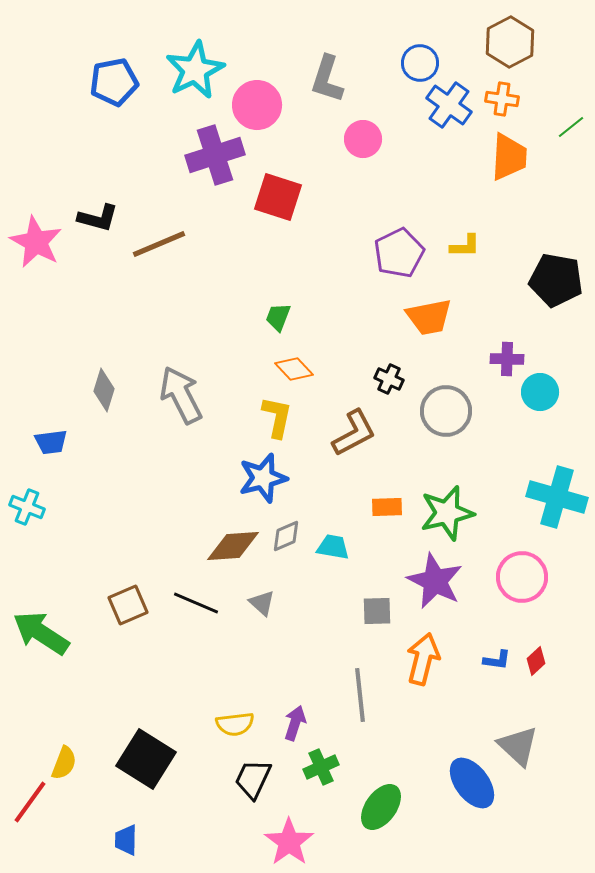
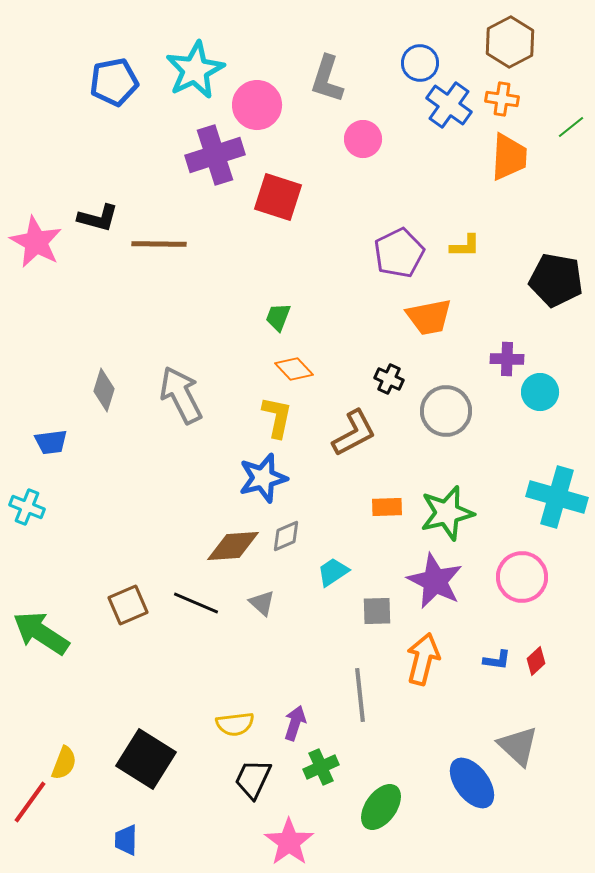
brown line at (159, 244): rotated 24 degrees clockwise
cyan trapezoid at (333, 547): moved 25 px down; rotated 44 degrees counterclockwise
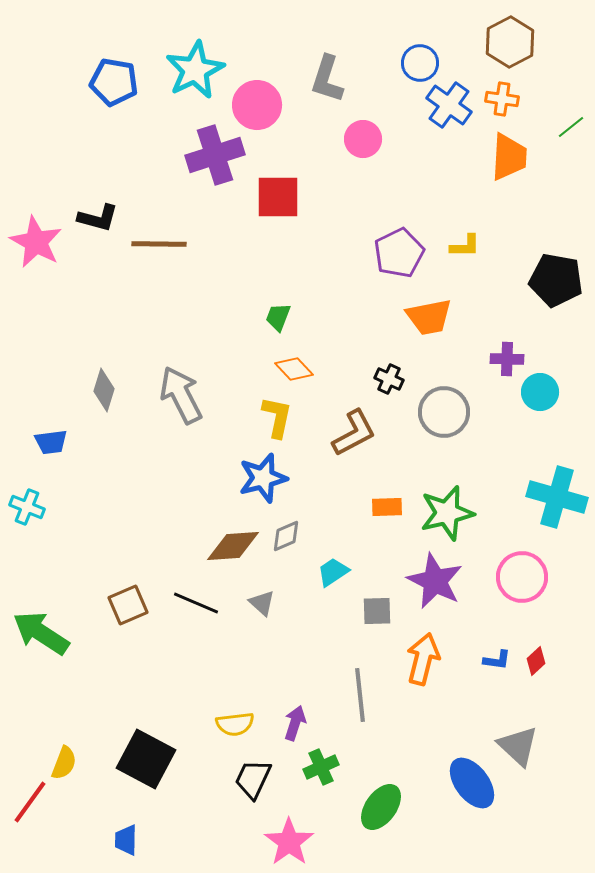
blue pentagon at (114, 82): rotated 21 degrees clockwise
red square at (278, 197): rotated 18 degrees counterclockwise
gray circle at (446, 411): moved 2 px left, 1 px down
black square at (146, 759): rotated 4 degrees counterclockwise
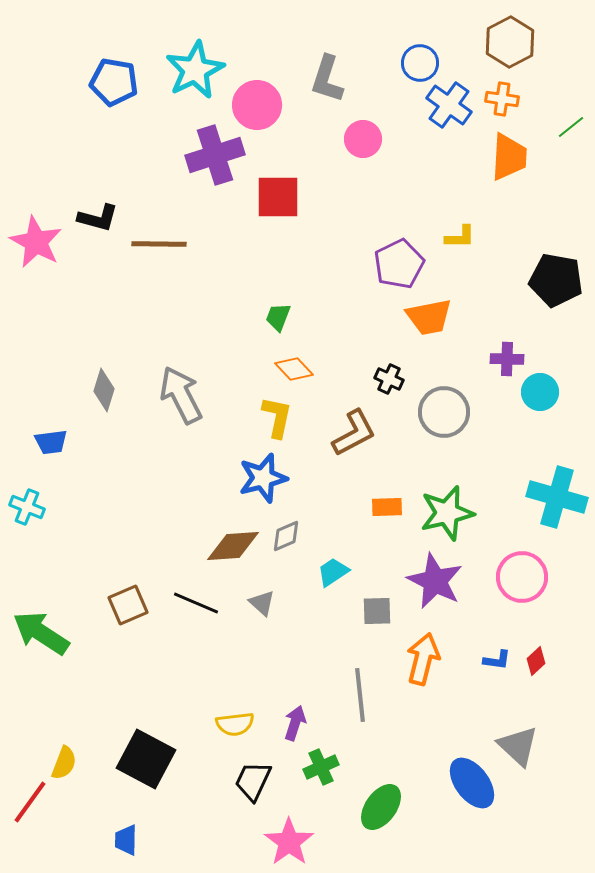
yellow L-shape at (465, 246): moved 5 px left, 9 px up
purple pentagon at (399, 253): moved 11 px down
black trapezoid at (253, 779): moved 2 px down
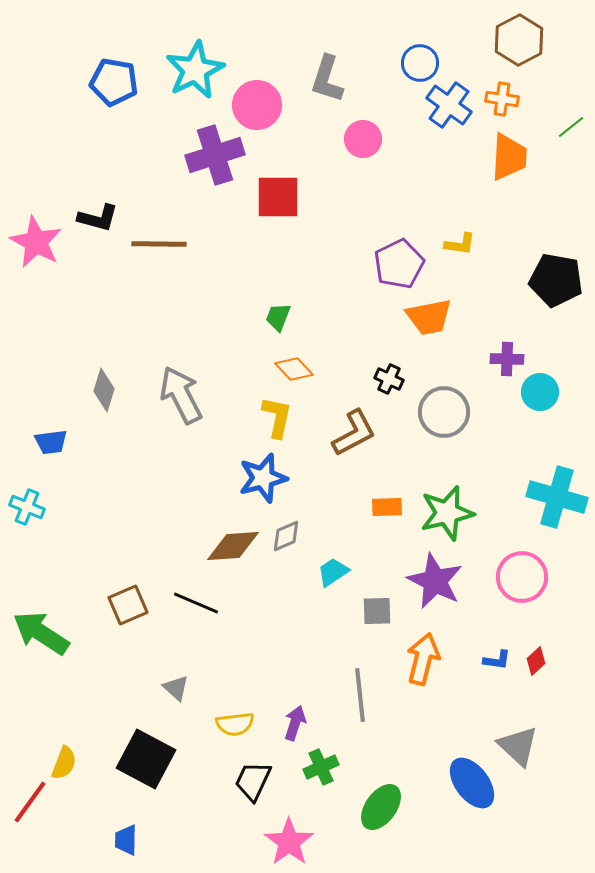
brown hexagon at (510, 42): moved 9 px right, 2 px up
yellow L-shape at (460, 237): moved 7 px down; rotated 8 degrees clockwise
gray triangle at (262, 603): moved 86 px left, 85 px down
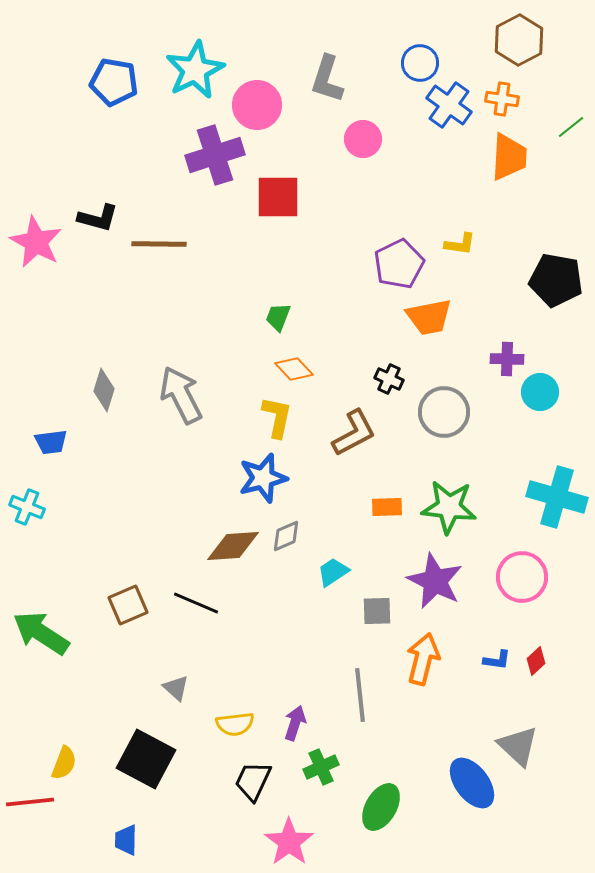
green star at (447, 513): moved 2 px right, 6 px up; rotated 20 degrees clockwise
red line at (30, 802): rotated 48 degrees clockwise
green ellipse at (381, 807): rotated 6 degrees counterclockwise
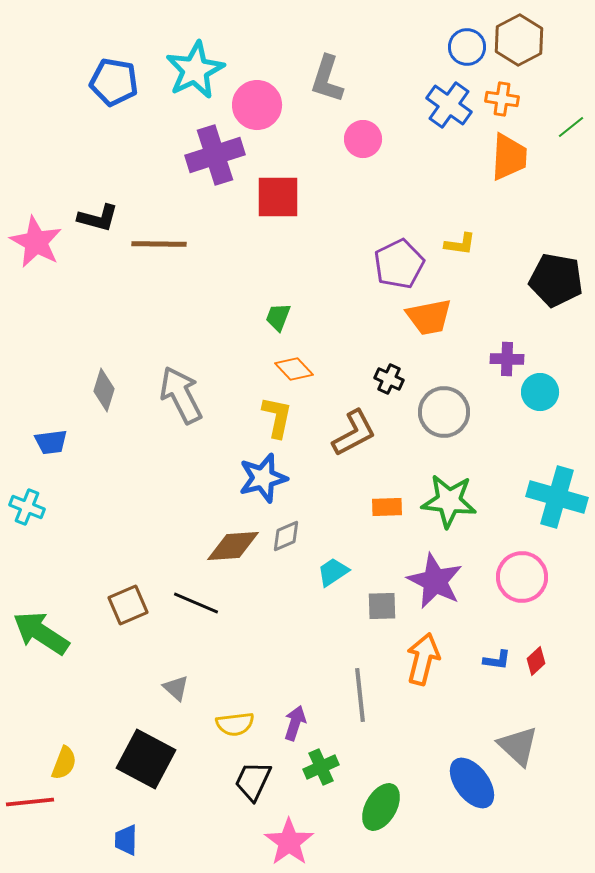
blue circle at (420, 63): moved 47 px right, 16 px up
green star at (449, 507): moved 6 px up
gray square at (377, 611): moved 5 px right, 5 px up
